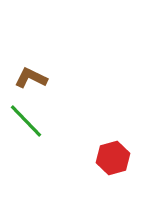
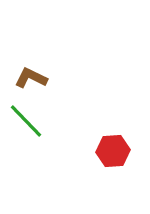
red hexagon: moved 7 px up; rotated 12 degrees clockwise
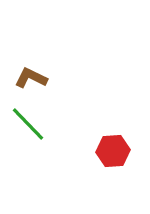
green line: moved 2 px right, 3 px down
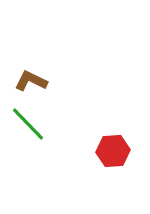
brown L-shape: moved 3 px down
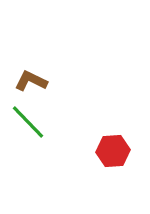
green line: moved 2 px up
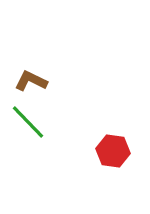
red hexagon: rotated 12 degrees clockwise
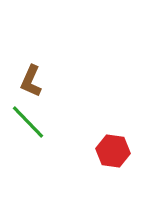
brown L-shape: rotated 92 degrees counterclockwise
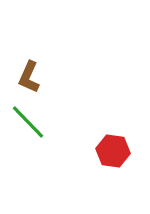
brown L-shape: moved 2 px left, 4 px up
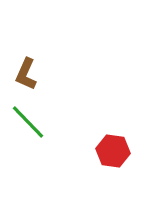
brown L-shape: moved 3 px left, 3 px up
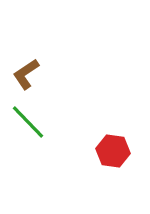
brown L-shape: rotated 32 degrees clockwise
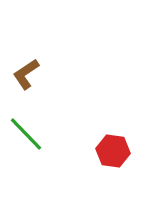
green line: moved 2 px left, 12 px down
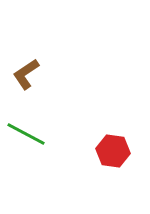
green line: rotated 18 degrees counterclockwise
